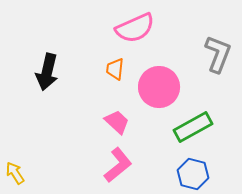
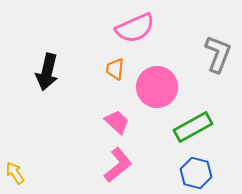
pink circle: moved 2 px left
blue hexagon: moved 3 px right, 1 px up
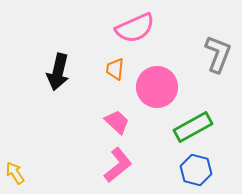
black arrow: moved 11 px right
blue hexagon: moved 3 px up
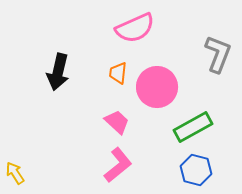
orange trapezoid: moved 3 px right, 4 px down
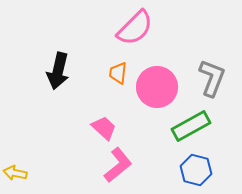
pink semicircle: rotated 21 degrees counterclockwise
gray L-shape: moved 6 px left, 24 px down
black arrow: moved 1 px up
pink trapezoid: moved 13 px left, 6 px down
green rectangle: moved 2 px left, 1 px up
yellow arrow: rotated 45 degrees counterclockwise
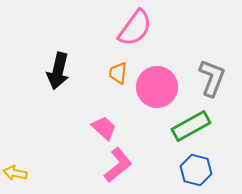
pink semicircle: rotated 9 degrees counterclockwise
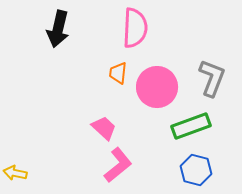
pink semicircle: rotated 33 degrees counterclockwise
black arrow: moved 42 px up
green rectangle: rotated 9 degrees clockwise
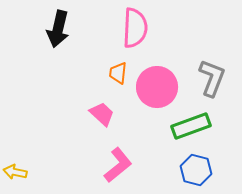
pink trapezoid: moved 2 px left, 14 px up
yellow arrow: moved 1 px up
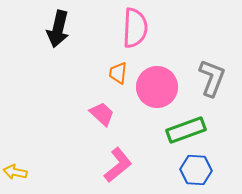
green rectangle: moved 5 px left, 4 px down
blue hexagon: rotated 12 degrees counterclockwise
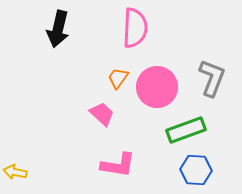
orange trapezoid: moved 5 px down; rotated 30 degrees clockwise
pink L-shape: rotated 48 degrees clockwise
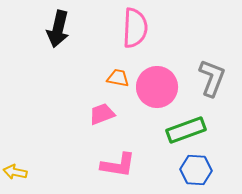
orange trapezoid: rotated 65 degrees clockwise
pink trapezoid: rotated 64 degrees counterclockwise
